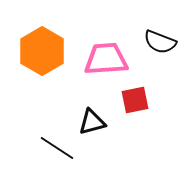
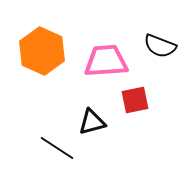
black semicircle: moved 4 px down
orange hexagon: rotated 6 degrees counterclockwise
pink trapezoid: moved 2 px down
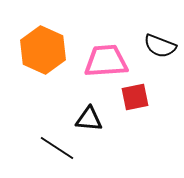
orange hexagon: moved 1 px right, 1 px up
red square: moved 3 px up
black triangle: moved 3 px left, 3 px up; rotated 20 degrees clockwise
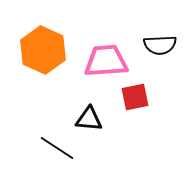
black semicircle: moved 1 px up; rotated 24 degrees counterclockwise
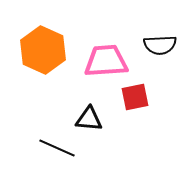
black line: rotated 9 degrees counterclockwise
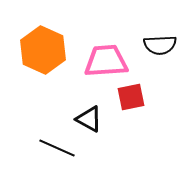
red square: moved 4 px left
black triangle: rotated 24 degrees clockwise
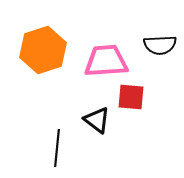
orange hexagon: rotated 18 degrees clockwise
red square: rotated 16 degrees clockwise
black triangle: moved 8 px right, 1 px down; rotated 8 degrees clockwise
black line: rotated 72 degrees clockwise
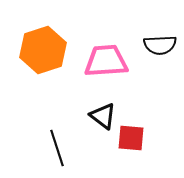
red square: moved 41 px down
black triangle: moved 6 px right, 4 px up
black line: rotated 24 degrees counterclockwise
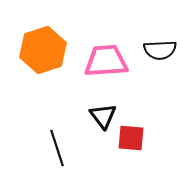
black semicircle: moved 5 px down
black triangle: rotated 16 degrees clockwise
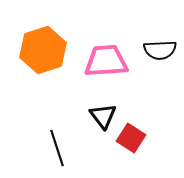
red square: rotated 28 degrees clockwise
